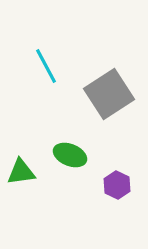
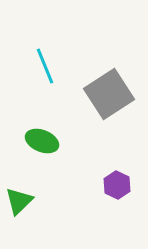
cyan line: moved 1 px left; rotated 6 degrees clockwise
green ellipse: moved 28 px left, 14 px up
green triangle: moved 2 px left, 29 px down; rotated 36 degrees counterclockwise
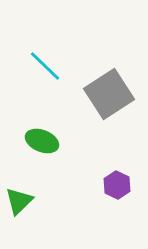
cyan line: rotated 24 degrees counterclockwise
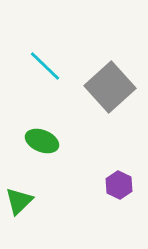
gray square: moved 1 px right, 7 px up; rotated 9 degrees counterclockwise
purple hexagon: moved 2 px right
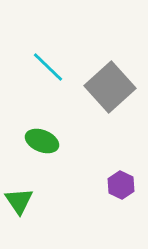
cyan line: moved 3 px right, 1 px down
purple hexagon: moved 2 px right
green triangle: rotated 20 degrees counterclockwise
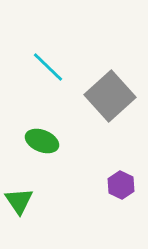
gray square: moved 9 px down
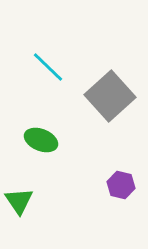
green ellipse: moved 1 px left, 1 px up
purple hexagon: rotated 12 degrees counterclockwise
